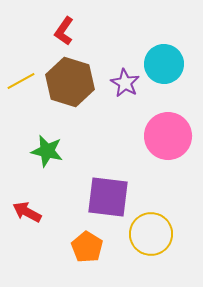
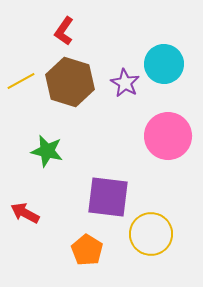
red arrow: moved 2 px left, 1 px down
orange pentagon: moved 3 px down
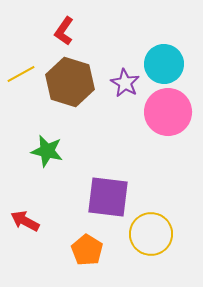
yellow line: moved 7 px up
pink circle: moved 24 px up
red arrow: moved 8 px down
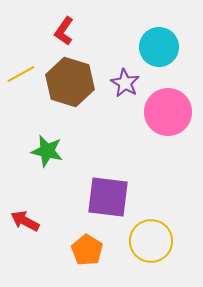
cyan circle: moved 5 px left, 17 px up
yellow circle: moved 7 px down
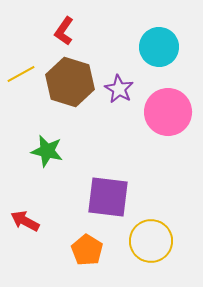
purple star: moved 6 px left, 6 px down
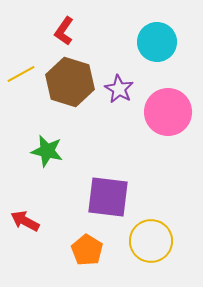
cyan circle: moved 2 px left, 5 px up
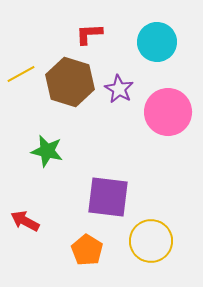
red L-shape: moved 25 px right, 3 px down; rotated 52 degrees clockwise
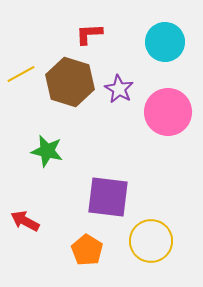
cyan circle: moved 8 px right
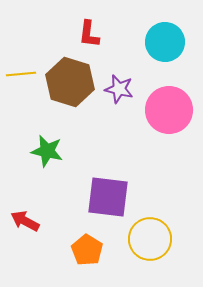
red L-shape: rotated 80 degrees counterclockwise
yellow line: rotated 24 degrees clockwise
purple star: rotated 16 degrees counterclockwise
pink circle: moved 1 px right, 2 px up
yellow circle: moved 1 px left, 2 px up
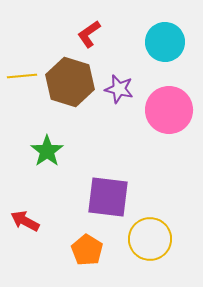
red L-shape: rotated 48 degrees clockwise
yellow line: moved 1 px right, 2 px down
green star: rotated 24 degrees clockwise
